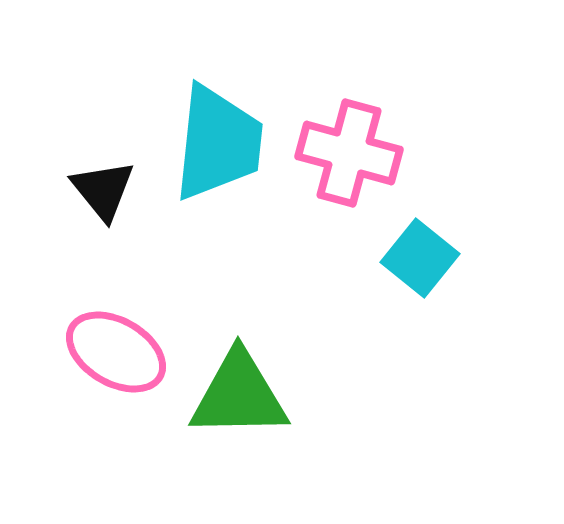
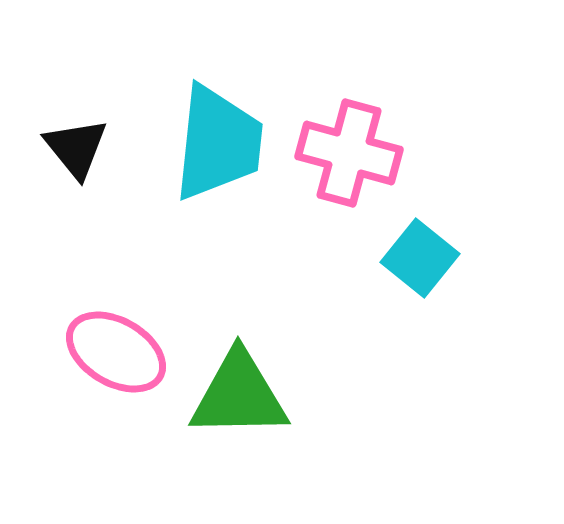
black triangle: moved 27 px left, 42 px up
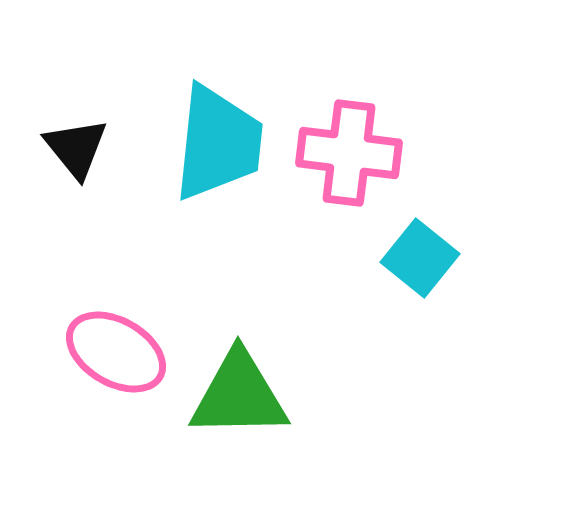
pink cross: rotated 8 degrees counterclockwise
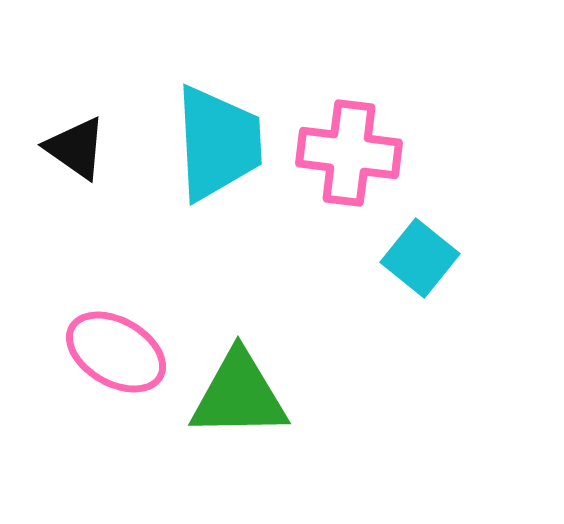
cyan trapezoid: rotated 9 degrees counterclockwise
black triangle: rotated 16 degrees counterclockwise
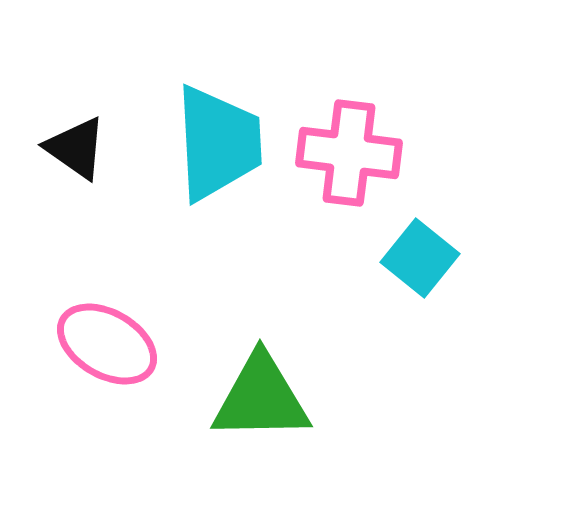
pink ellipse: moved 9 px left, 8 px up
green triangle: moved 22 px right, 3 px down
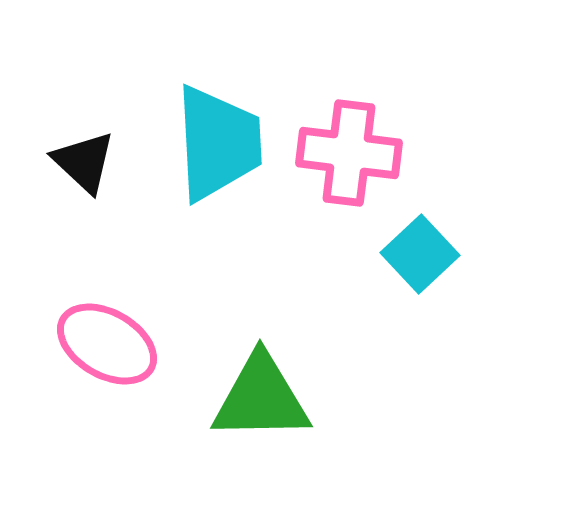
black triangle: moved 8 px right, 14 px down; rotated 8 degrees clockwise
cyan square: moved 4 px up; rotated 8 degrees clockwise
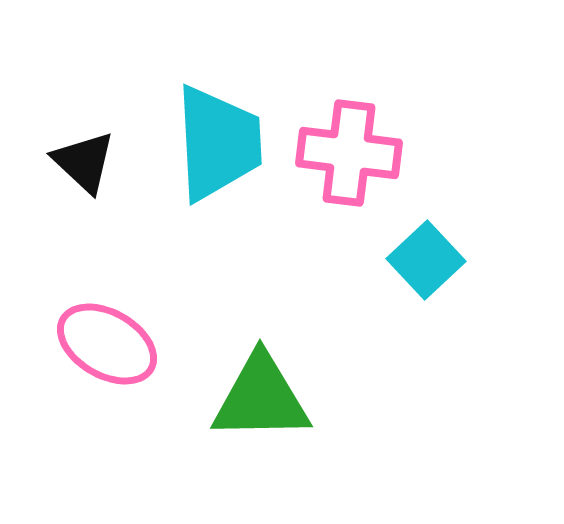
cyan square: moved 6 px right, 6 px down
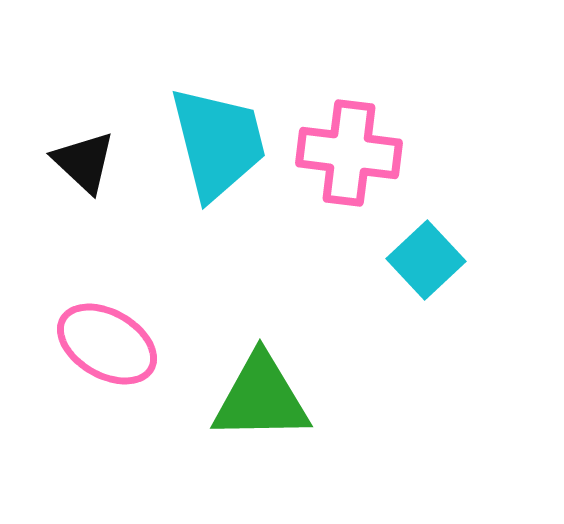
cyan trapezoid: rotated 11 degrees counterclockwise
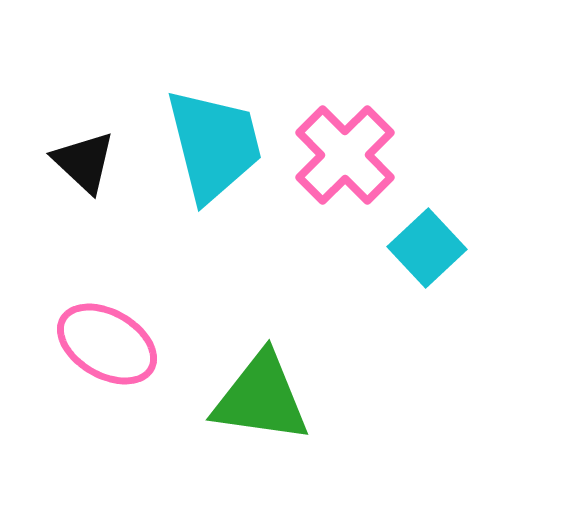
cyan trapezoid: moved 4 px left, 2 px down
pink cross: moved 4 px left, 2 px down; rotated 38 degrees clockwise
cyan square: moved 1 px right, 12 px up
green triangle: rotated 9 degrees clockwise
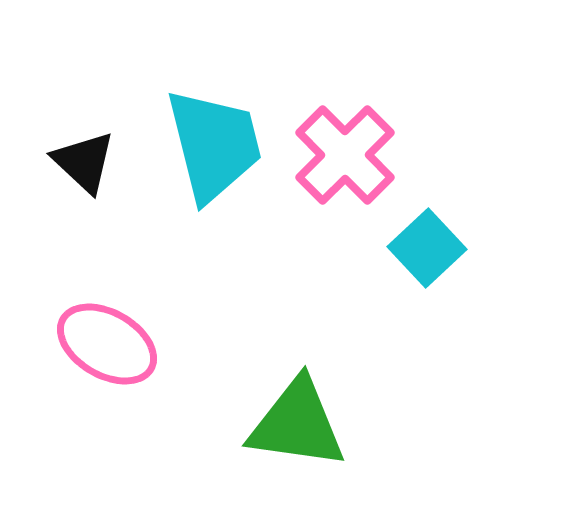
green triangle: moved 36 px right, 26 px down
